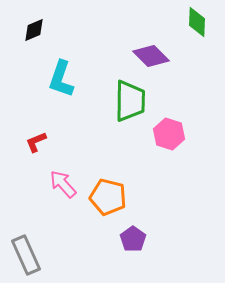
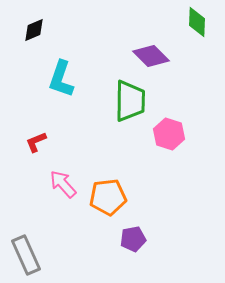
orange pentagon: rotated 21 degrees counterclockwise
purple pentagon: rotated 25 degrees clockwise
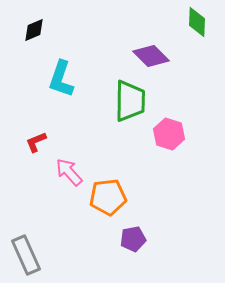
pink arrow: moved 6 px right, 12 px up
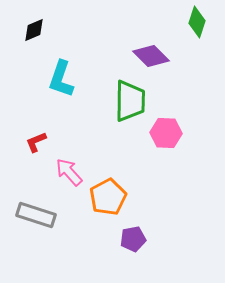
green diamond: rotated 16 degrees clockwise
pink hexagon: moved 3 px left, 1 px up; rotated 16 degrees counterclockwise
orange pentagon: rotated 21 degrees counterclockwise
gray rectangle: moved 10 px right, 40 px up; rotated 48 degrees counterclockwise
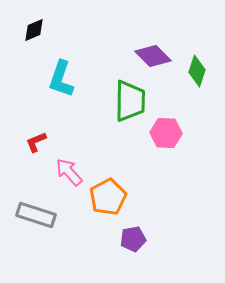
green diamond: moved 49 px down
purple diamond: moved 2 px right
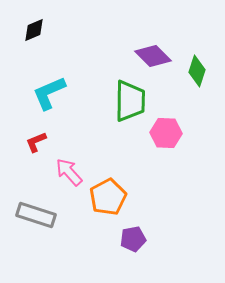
cyan L-shape: moved 12 px left, 14 px down; rotated 48 degrees clockwise
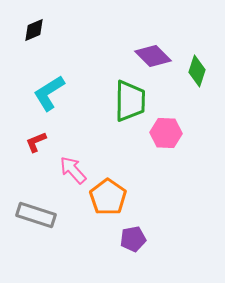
cyan L-shape: rotated 9 degrees counterclockwise
pink arrow: moved 4 px right, 2 px up
orange pentagon: rotated 9 degrees counterclockwise
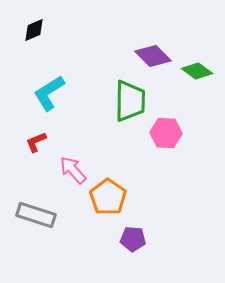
green diamond: rotated 72 degrees counterclockwise
purple pentagon: rotated 15 degrees clockwise
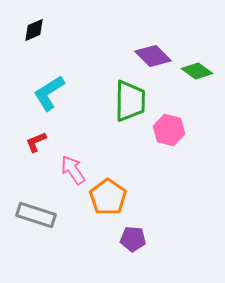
pink hexagon: moved 3 px right, 3 px up; rotated 12 degrees clockwise
pink arrow: rotated 8 degrees clockwise
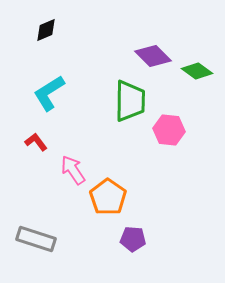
black diamond: moved 12 px right
pink hexagon: rotated 8 degrees counterclockwise
red L-shape: rotated 75 degrees clockwise
gray rectangle: moved 24 px down
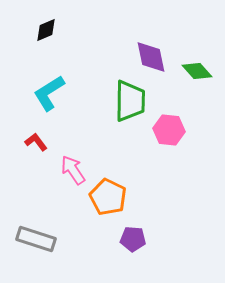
purple diamond: moved 2 px left, 1 px down; rotated 33 degrees clockwise
green diamond: rotated 12 degrees clockwise
orange pentagon: rotated 9 degrees counterclockwise
